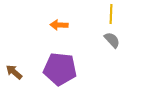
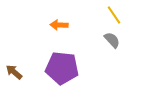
yellow line: moved 3 px right, 1 px down; rotated 36 degrees counterclockwise
purple pentagon: moved 2 px right, 1 px up
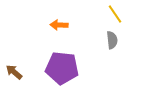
yellow line: moved 1 px right, 1 px up
gray semicircle: rotated 36 degrees clockwise
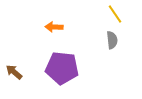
orange arrow: moved 5 px left, 2 px down
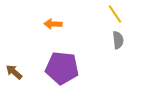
orange arrow: moved 1 px left, 3 px up
gray semicircle: moved 6 px right
